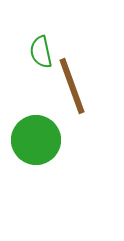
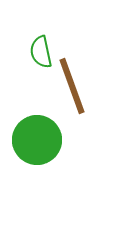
green circle: moved 1 px right
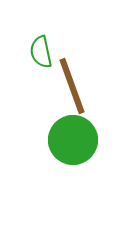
green circle: moved 36 px right
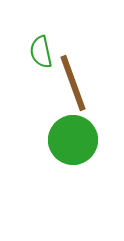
brown line: moved 1 px right, 3 px up
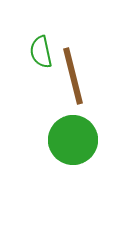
brown line: moved 7 px up; rotated 6 degrees clockwise
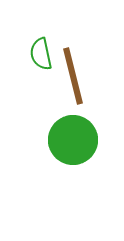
green semicircle: moved 2 px down
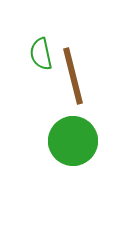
green circle: moved 1 px down
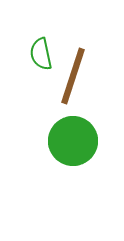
brown line: rotated 32 degrees clockwise
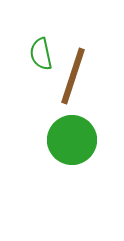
green circle: moved 1 px left, 1 px up
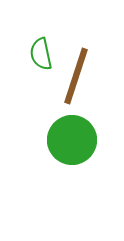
brown line: moved 3 px right
